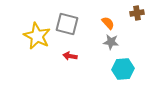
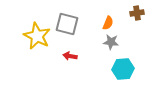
orange semicircle: rotated 64 degrees clockwise
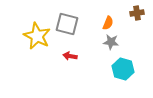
cyan hexagon: rotated 20 degrees clockwise
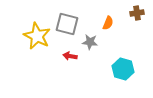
gray star: moved 21 px left
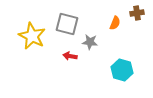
orange semicircle: moved 7 px right
yellow star: moved 5 px left
cyan hexagon: moved 1 px left, 1 px down
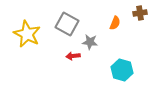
brown cross: moved 3 px right
gray square: rotated 15 degrees clockwise
yellow star: moved 5 px left, 2 px up
red arrow: moved 3 px right; rotated 16 degrees counterclockwise
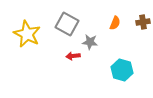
brown cross: moved 3 px right, 9 px down
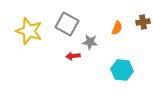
orange semicircle: moved 2 px right, 5 px down
yellow star: moved 2 px right, 3 px up; rotated 8 degrees counterclockwise
cyan hexagon: rotated 10 degrees counterclockwise
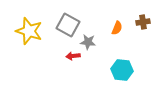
gray square: moved 1 px right, 1 px down
gray star: moved 2 px left
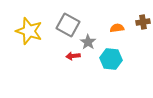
orange semicircle: rotated 120 degrees counterclockwise
gray star: rotated 28 degrees clockwise
cyan hexagon: moved 11 px left, 11 px up
